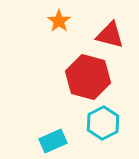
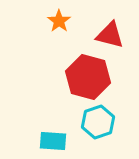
cyan hexagon: moved 5 px left, 1 px up; rotated 8 degrees clockwise
cyan rectangle: rotated 28 degrees clockwise
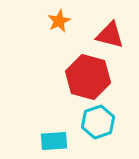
orange star: rotated 10 degrees clockwise
cyan rectangle: moved 1 px right; rotated 8 degrees counterclockwise
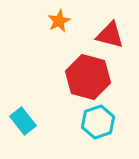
cyan rectangle: moved 31 px left, 20 px up; rotated 56 degrees clockwise
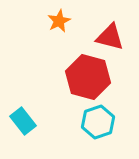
red triangle: moved 2 px down
